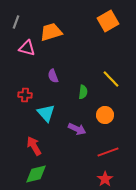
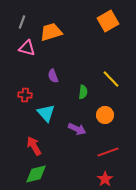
gray line: moved 6 px right
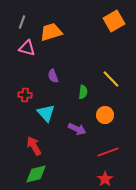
orange square: moved 6 px right
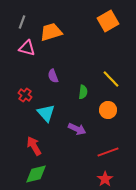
orange square: moved 6 px left
red cross: rotated 32 degrees clockwise
orange circle: moved 3 px right, 5 px up
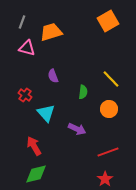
orange circle: moved 1 px right, 1 px up
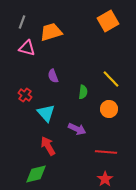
red arrow: moved 14 px right
red line: moved 2 px left; rotated 25 degrees clockwise
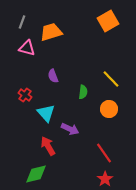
purple arrow: moved 7 px left
red line: moved 2 px left, 1 px down; rotated 50 degrees clockwise
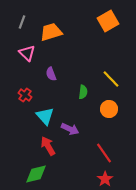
pink triangle: moved 5 px down; rotated 30 degrees clockwise
purple semicircle: moved 2 px left, 2 px up
cyan triangle: moved 1 px left, 3 px down
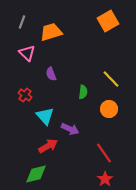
red arrow: rotated 90 degrees clockwise
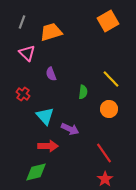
red cross: moved 2 px left, 1 px up
red arrow: rotated 30 degrees clockwise
green diamond: moved 2 px up
